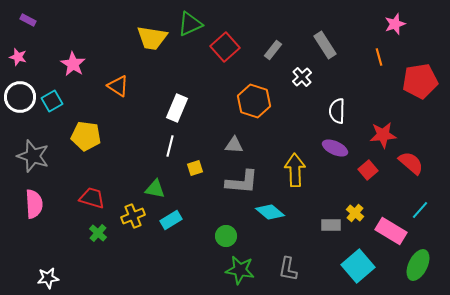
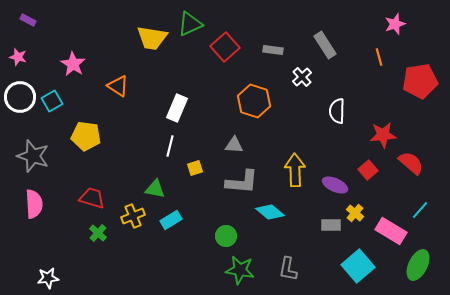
gray rectangle at (273, 50): rotated 60 degrees clockwise
purple ellipse at (335, 148): moved 37 px down
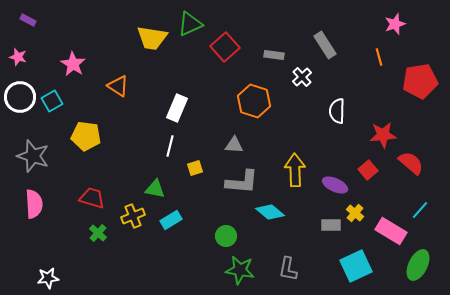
gray rectangle at (273, 50): moved 1 px right, 5 px down
cyan square at (358, 266): moved 2 px left; rotated 16 degrees clockwise
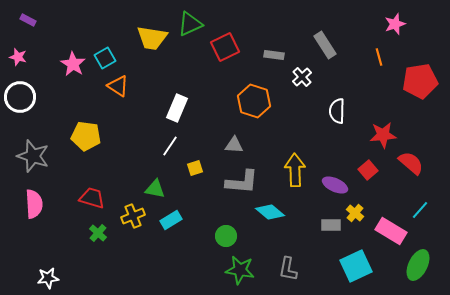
red square at (225, 47): rotated 16 degrees clockwise
cyan square at (52, 101): moved 53 px right, 43 px up
white line at (170, 146): rotated 20 degrees clockwise
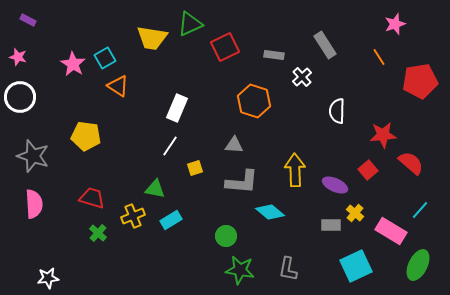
orange line at (379, 57): rotated 18 degrees counterclockwise
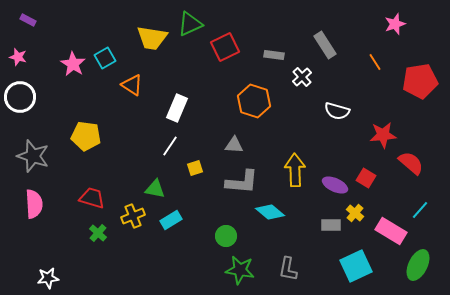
orange line at (379, 57): moved 4 px left, 5 px down
orange triangle at (118, 86): moved 14 px right, 1 px up
white semicircle at (337, 111): rotated 75 degrees counterclockwise
red square at (368, 170): moved 2 px left, 8 px down; rotated 18 degrees counterclockwise
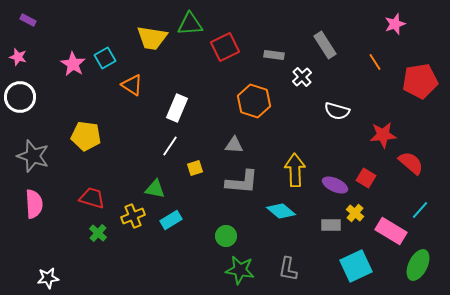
green triangle at (190, 24): rotated 20 degrees clockwise
cyan diamond at (270, 212): moved 11 px right, 1 px up
